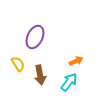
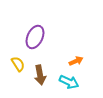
cyan arrow: rotated 78 degrees clockwise
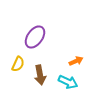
purple ellipse: rotated 10 degrees clockwise
yellow semicircle: rotated 56 degrees clockwise
cyan arrow: moved 1 px left
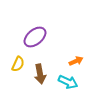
purple ellipse: rotated 15 degrees clockwise
brown arrow: moved 1 px up
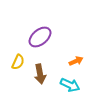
purple ellipse: moved 5 px right
yellow semicircle: moved 2 px up
cyan arrow: moved 2 px right, 3 px down
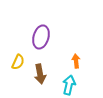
purple ellipse: moved 1 px right; rotated 35 degrees counterclockwise
orange arrow: rotated 72 degrees counterclockwise
cyan arrow: moved 1 px left; rotated 102 degrees counterclockwise
